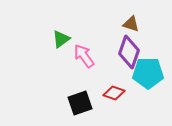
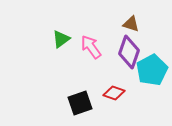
pink arrow: moved 7 px right, 9 px up
cyan pentagon: moved 4 px right, 3 px up; rotated 28 degrees counterclockwise
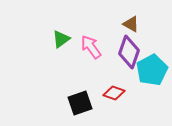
brown triangle: rotated 12 degrees clockwise
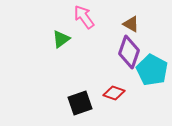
pink arrow: moved 7 px left, 30 px up
cyan pentagon: rotated 16 degrees counterclockwise
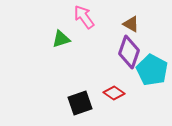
green triangle: rotated 18 degrees clockwise
red diamond: rotated 15 degrees clockwise
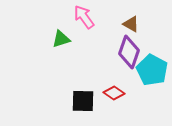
black square: moved 3 px right, 2 px up; rotated 20 degrees clockwise
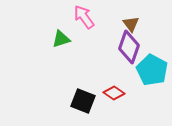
brown triangle: rotated 24 degrees clockwise
purple diamond: moved 5 px up
black square: rotated 20 degrees clockwise
